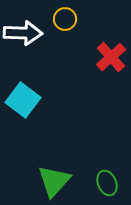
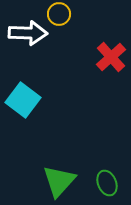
yellow circle: moved 6 px left, 5 px up
white arrow: moved 5 px right
green triangle: moved 5 px right
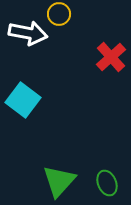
white arrow: rotated 9 degrees clockwise
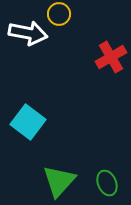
red cross: rotated 12 degrees clockwise
cyan square: moved 5 px right, 22 px down
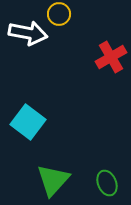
green triangle: moved 6 px left, 1 px up
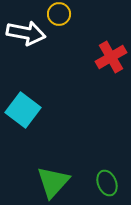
white arrow: moved 2 px left
cyan square: moved 5 px left, 12 px up
green triangle: moved 2 px down
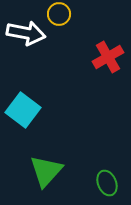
red cross: moved 3 px left
green triangle: moved 7 px left, 11 px up
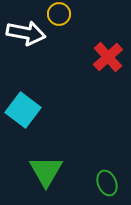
red cross: rotated 12 degrees counterclockwise
green triangle: rotated 12 degrees counterclockwise
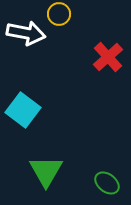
green ellipse: rotated 30 degrees counterclockwise
